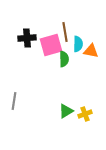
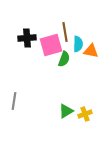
green semicircle: rotated 21 degrees clockwise
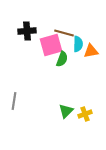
brown line: moved 1 px left, 1 px down; rotated 66 degrees counterclockwise
black cross: moved 7 px up
orange triangle: rotated 21 degrees counterclockwise
green semicircle: moved 2 px left
green triangle: rotated 14 degrees counterclockwise
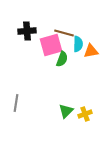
gray line: moved 2 px right, 2 px down
